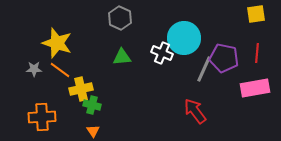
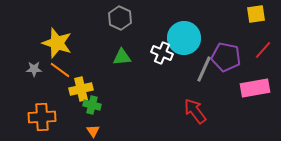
red line: moved 6 px right, 3 px up; rotated 36 degrees clockwise
purple pentagon: moved 2 px right, 1 px up
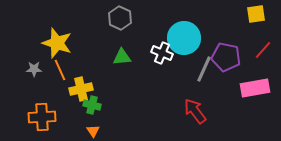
orange line: rotated 30 degrees clockwise
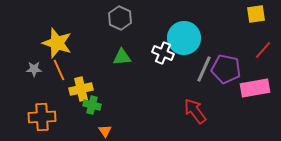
white cross: moved 1 px right
purple pentagon: moved 12 px down
orange line: moved 1 px left
orange triangle: moved 12 px right
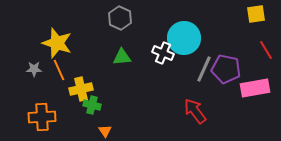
red line: moved 3 px right; rotated 72 degrees counterclockwise
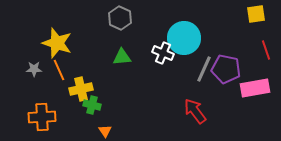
red line: rotated 12 degrees clockwise
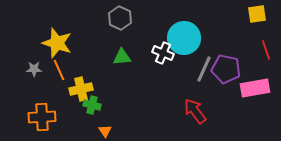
yellow square: moved 1 px right
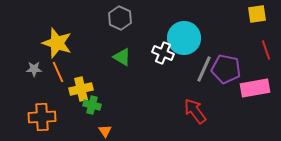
green triangle: rotated 36 degrees clockwise
orange line: moved 1 px left, 2 px down
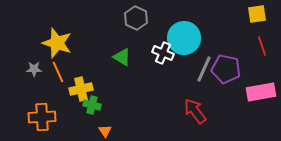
gray hexagon: moved 16 px right
red line: moved 4 px left, 4 px up
pink rectangle: moved 6 px right, 4 px down
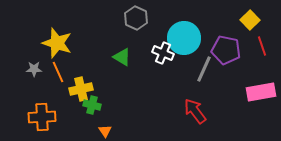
yellow square: moved 7 px left, 6 px down; rotated 36 degrees counterclockwise
purple pentagon: moved 19 px up
